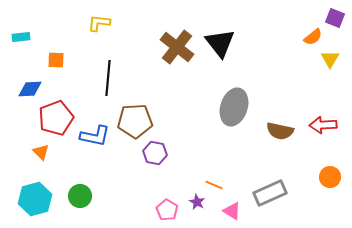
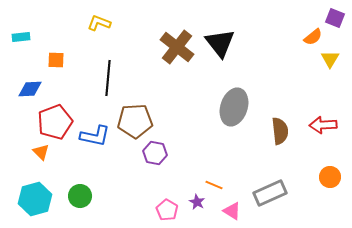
yellow L-shape: rotated 15 degrees clockwise
red pentagon: moved 1 px left, 4 px down
brown semicircle: rotated 108 degrees counterclockwise
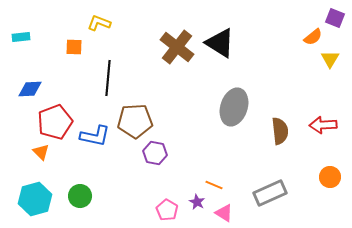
black triangle: rotated 20 degrees counterclockwise
orange square: moved 18 px right, 13 px up
pink triangle: moved 8 px left, 2 px down
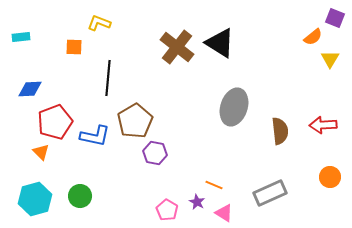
brown pentagon: rotated 28 degrees counterclockwise
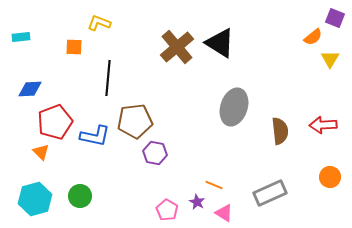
brown cross: rotated 12 degrees clockwise
brown pentagon: rotated 24 degrees clockwise
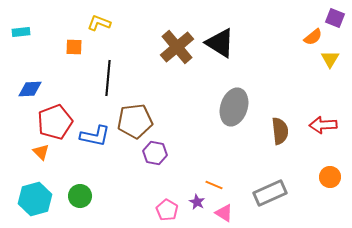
cyan rectangle: moved 5 px up
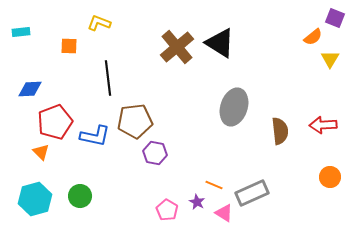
orange square: moved 5 px left, 1 px up
black line: rotated 12 degrees counterclockwise
gray rectangle: moved 18 px left
